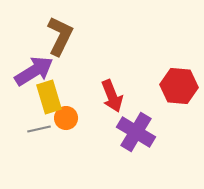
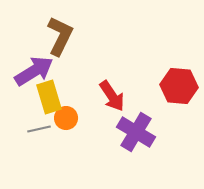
red arrow: rotated 12 degrees counterclockwise
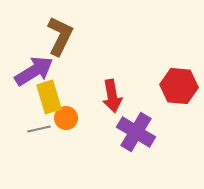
red arrow: rotated 24 degrees clockwise
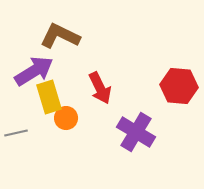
brown L-shape: rotated 90 degrees counterclockwise
red arrow: moved 12 px left, 8 px up; rotated 16 degrees counterclockwise
gray line: moved 23 px left, 4 px down
